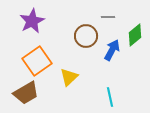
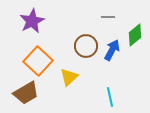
brown circle: moved 10 px down
orange square: moved 1 px right; rotated 12 degrees counterclockwise
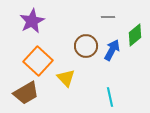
yellow triangle: moved 3 px left, 1 px down; rotated 30 degrees counterclockwise
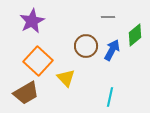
cyan line: rotated 24 degrees clockwise
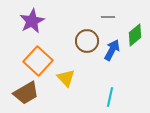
brown circle: moved 1 px right, 5 px up
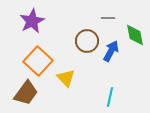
gray line: moved 1 px down
green diamond: rotated 60 degrees counterclockwise
blue arrow: moved 1 px left, 1 px down
brown trapezoid: rotated 24 degrees counterclockwise
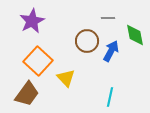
brown trapezoid: moved 1 px right, 1 px down
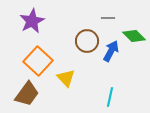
green diamond: moved 1 px left, 1 px down; rotated 35 degrees counterclockwise
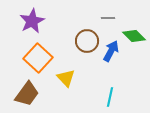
orange square: moved 3 px up
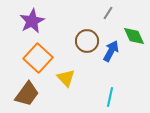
gray line: moved 5 px up; rotated 56 degrees counterclockwise
green diamond: rotated 20 degrees clockwise
